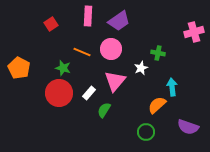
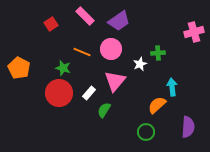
pink rectangle: moved 3 px left; rotated 48 degrees counterclockwise
green cross: rotated 16 degrees counterclockwise
white star: moved 1 px left, 4 px up
purple semicircle: rotated 105 degrees counterclockwise
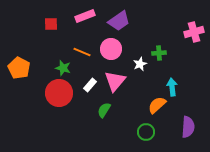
pink rectangle: rotated 66 degrees counterclockwise
red square: rotated 32 degrees clockwise
green cross: moved 1 px right
white rectangle: moved 1 px right, 8 px up
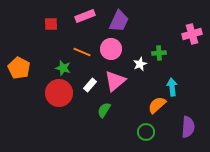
purple trapezoid: rotated 30 degrees counterclockwise
pink cross: moved 2 px left, 2 px down
pink triangle: rotated 10 degrees clockwise
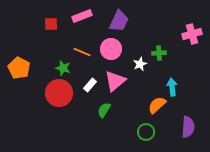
pink rectangle: moved 3 px left
